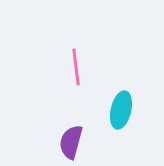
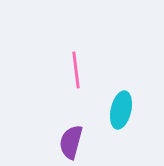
pink line: moved 3 px down
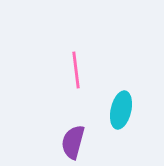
purple semicircle: moved 2 px right
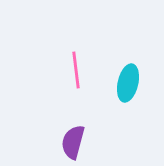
cyan ellipse: moved 7 px right, 27 px up
